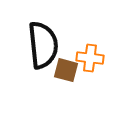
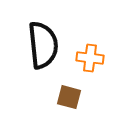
brown square: moved 3 px right, 27 px down
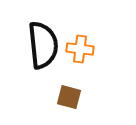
orange cross: moved 10 px left, 9 px up
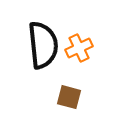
orange cross: moved 1 px left, 1 px up; rotated 32 degrees counterclockwise
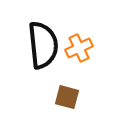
brown square: moved 2 px left
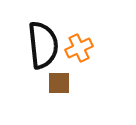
brown square: moved 8 px left, 14 px up; rotated 15 degrees counterclockwise
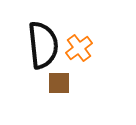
orange cross: rotated 12 degrees counterclockwise
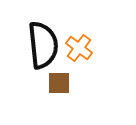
orange cross: rotated 16 degrees counterclockwise
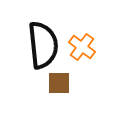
orange cross: moved 3 px right, 1 px up
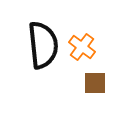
brown square: moved 36 px right
